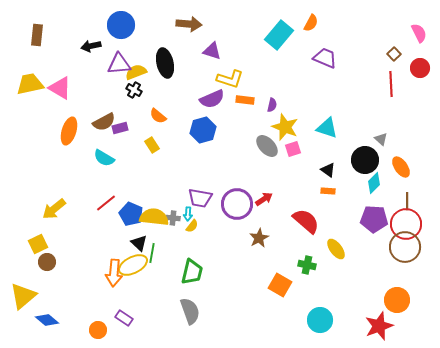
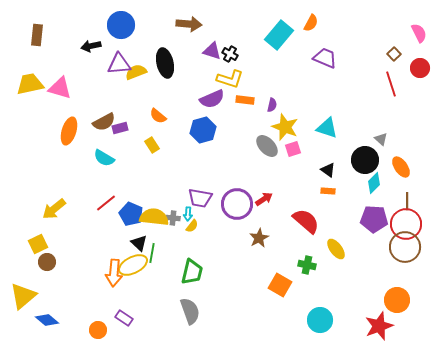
red line at (391, 84): rotated 15 degrees counterclockwise
pink triangle at (60, 88): rotated 15 degrees counterclockwise
black cross at (134, 90): moved 96 px right, 36 px up
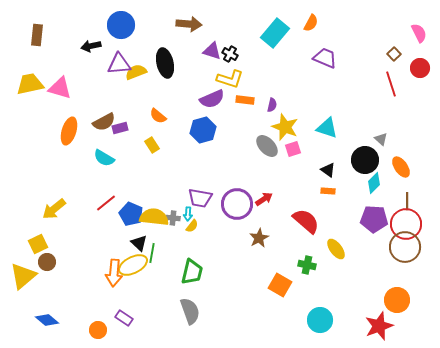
cyan rectangle at (279, 35): moved 4 px left, 2 px up
yellow triangle at (23, 296): moved 20 px up
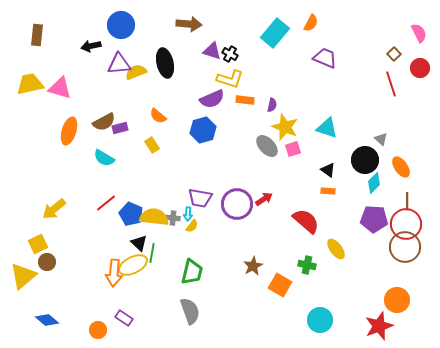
brown star at (259, 238): moved 6 px left, 28 px down
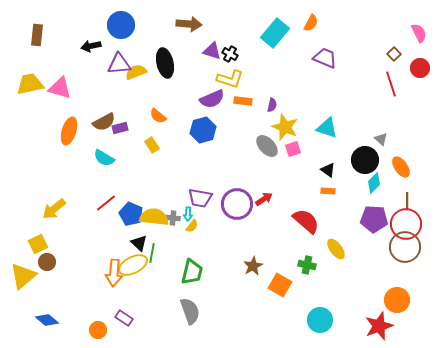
orange rectangle at (245, 100): moved 2 px left, 1 px down
